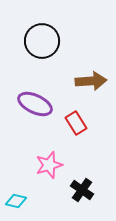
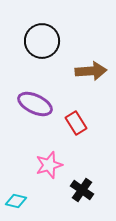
brown arrow: moved 10 px up
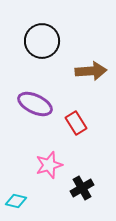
black cross: moved 2 px up; rotated 25 degrees clockwise
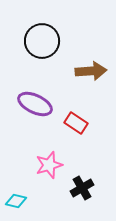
red rectangle: rotated 25 degrees counterclockwise
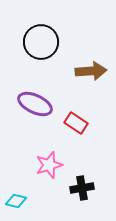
black circle: moved 1 px left, 1 px down
black cross: rotated 20 degrees clockwise
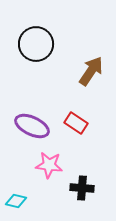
black circle: moved 5 px left, 2 px down
brown arrow: rotated 52 degrees counterclockwise
purple ellipse: moved 3 px left, 22 px down
pink star: rotated 24 degrees clockwise
black cross: rotated 15 degrees clockwise
